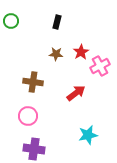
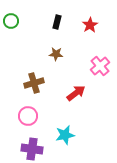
red star: moved 9 px right, 27 px up
pink cross: rotated 12 degrees counterclockwise
brown cross: moved 1 px right, 1 px down; rotated 24 degrees counterclockwise
cyan star: moved 23 px left
purple cross: moved 2 px left
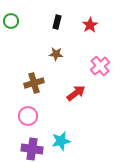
cyan star: moved 4 px left, 6 px down
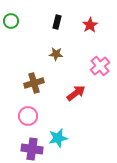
cyan star: moved 3 px left, 3 px up
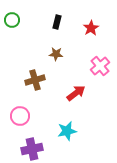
green circle: moved 1 px right, 1 px up
red star: moved 1 px right, 3 px down
brown cross: moved 1 px right, 3 px up
pink circle: moved 8 px left
cyan star: moved 9 px right, 7 px up
purple cross: rotated 20 degrees counterclockwise
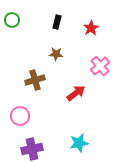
cyan star: moved 12 px right, 12 px down
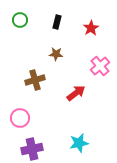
green circle: moved 8 px right
pink circle: moved 2 px down
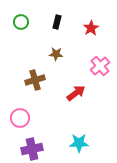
green circle: moved 1 px right, 2 px down
cyan star: rotated 12 degrees clockwise
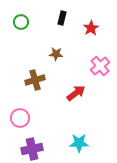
black rectangle: moved 5 px right, 4 px up
